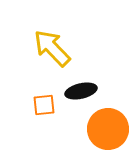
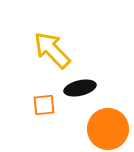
yellow arrow: moved 2 px down
black ellipse: moved 1 px left, 3 px up
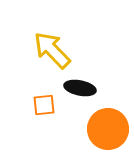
black ellipse: rotated 24 degrees clockwise
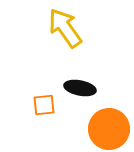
yellow arrow: moved 13 px right, 22 px up; rotated 9 degrees clockwise
orange circle: moved 1 px right
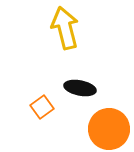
yellow arrow: rotated 21 degrees clockwise
orange square: moved 2 px left, 2 px down; rotated 30 degrees counterclockwise
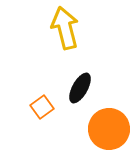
black ellipse: rotated 72 degrees counterclockwise
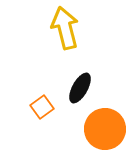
orange circle: moved 4 px left
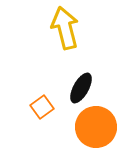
black ellipse: moved 1 px right
orange circle: moved 9 px left, 2 px up
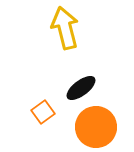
black ellipse: rotated 24 degrees clockwise
orange square: moved 1 px right, 5 px down
